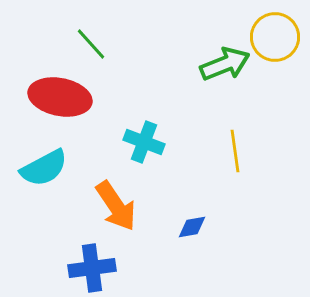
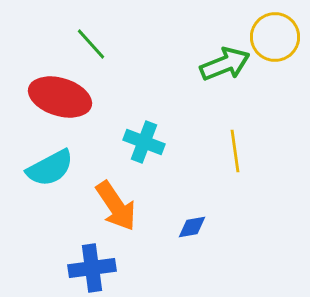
red ellipse: rotated 6 degrees clockwise
cyan semicircle: moved 6 px right
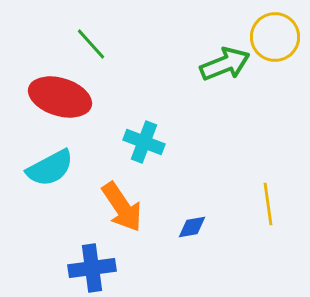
yellow line: moved 33 px right, 53 px down
orange arrow: moved 6 px right, 1 px down
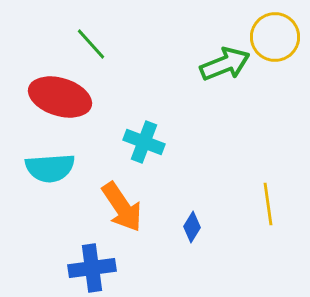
cyan semicircle: rotated 24 degrees clockwise
blue diamond: rotated 48 degrees counterclockwise
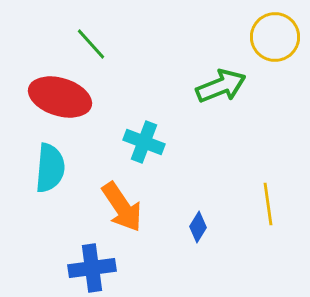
green arrow: moved 4 px left, 22 px down
cyan semicircle: rotated 81 degrees counterclockwise
blue diamond: moved 6 px right
